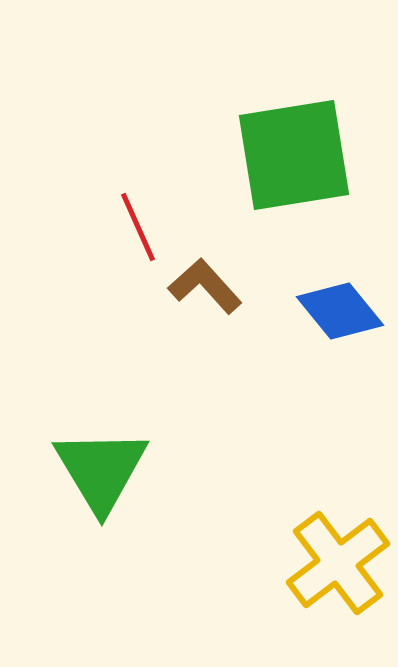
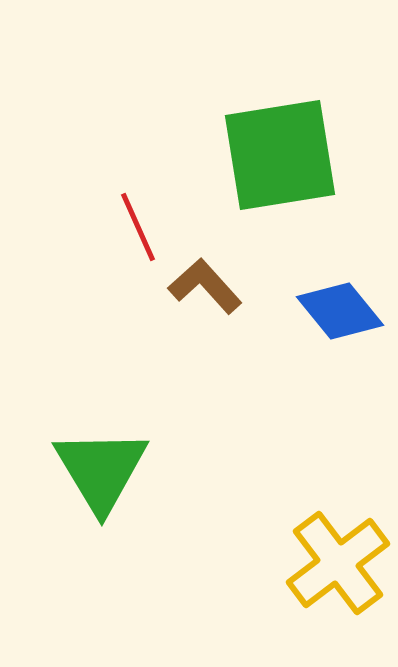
green square: moved 14 px left
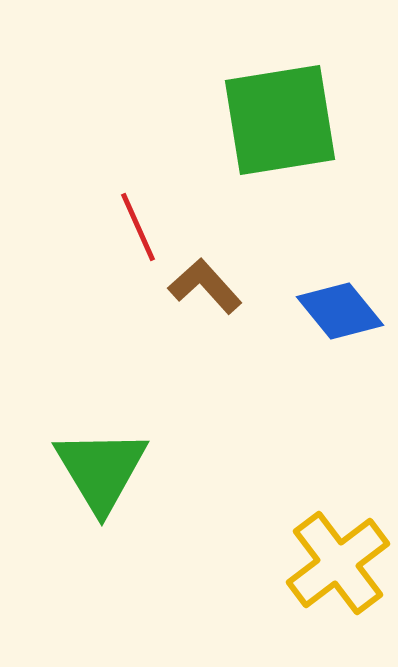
green square: moved 35 px up
